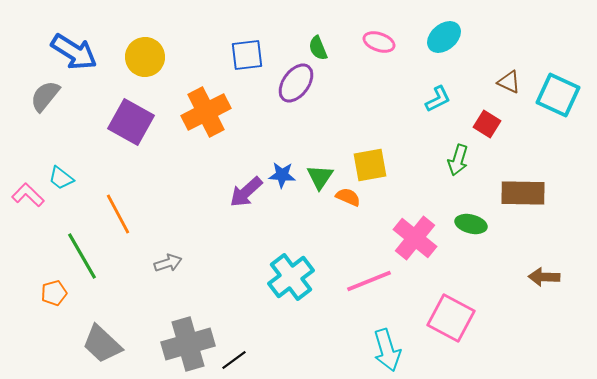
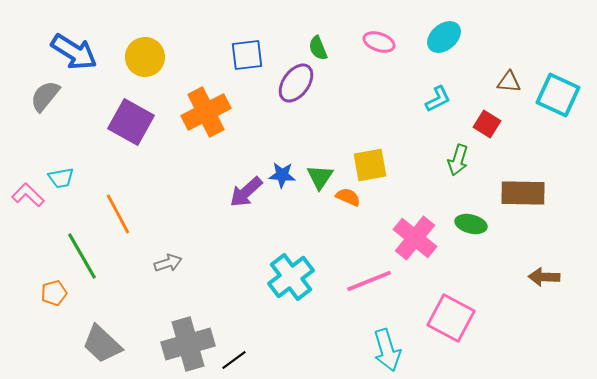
brown triangle: rotated 20 degrees counterclockwise
cyan trapezoid: rotated 48 degrees counterclockwise
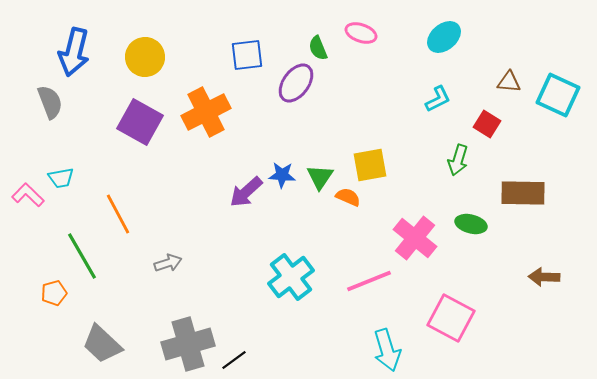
pink ellipse: moved 18 px left, 9 px up
blue arrow: rotated 72 degrees clockwise
gray semicircle: moved 5 px right, 6 px down; rotated 120 degrees clockwise
purple square: moved 9 px right
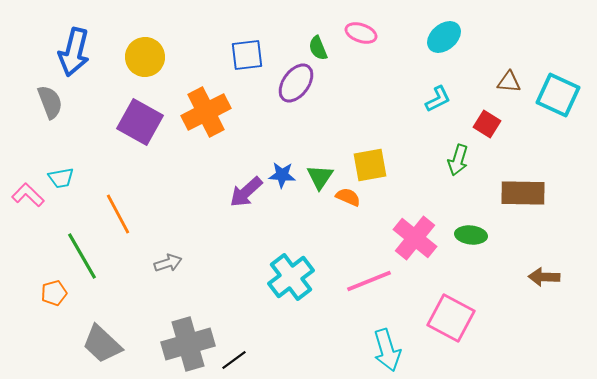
green ellipse: moved 11 px down; rotated 8 degrees counterclockwise
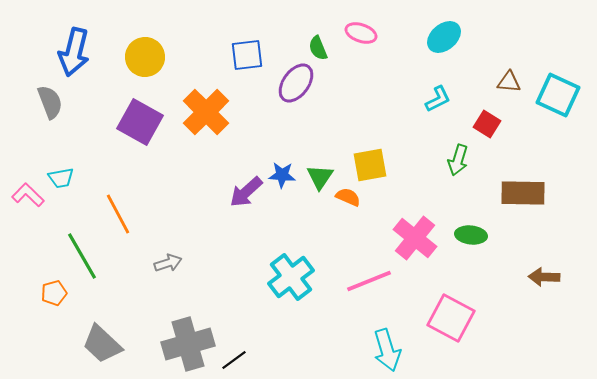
orange cross: rotated 18 degrees counterclockwise
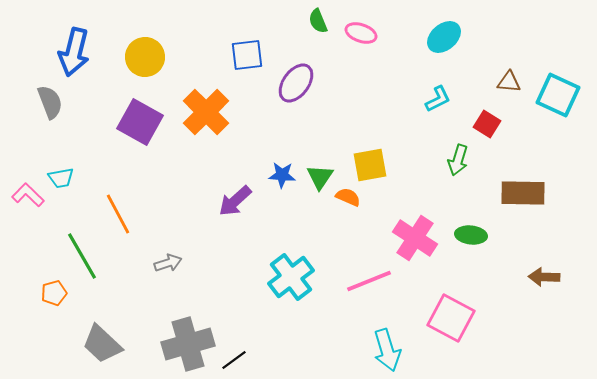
green semicircle: moved 27 px up
purple arrow: moved 11 px left, 9 px down
pink cross: rotated 6 degrees counterclockwise
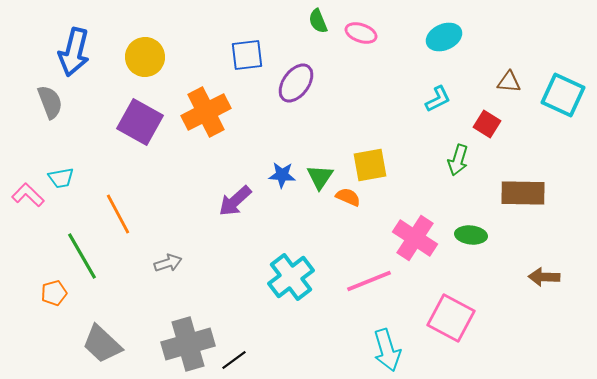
cyan ellipse: rotated 16 degrees clockwise
cyan square: moved 5 px right
orange cross: rotated 18 degrees clockwise
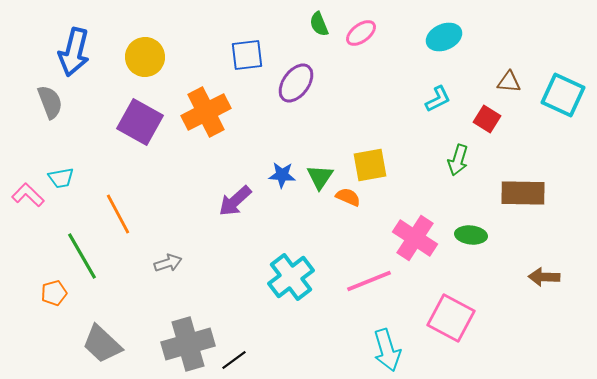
green semicircle: moved 1 px right, 3 px down
pink ellipse: rotated 56 degrees counterclockwise
red square: moved 5 px up
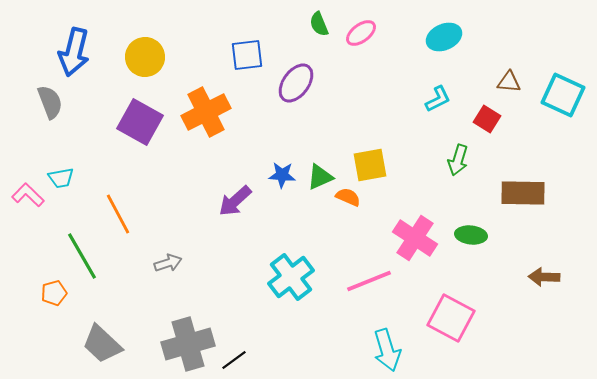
green triangle: rotated 32 degrees clockwise
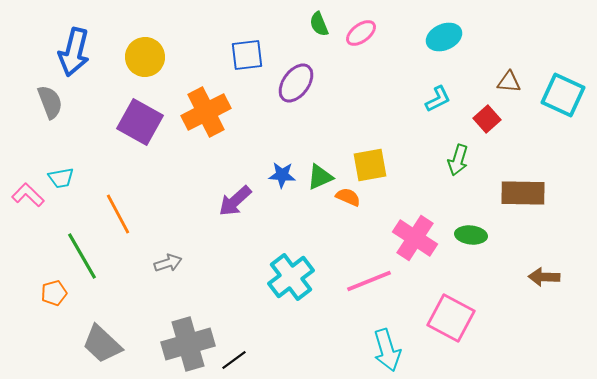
red square: rotated 16 degrees clockwise
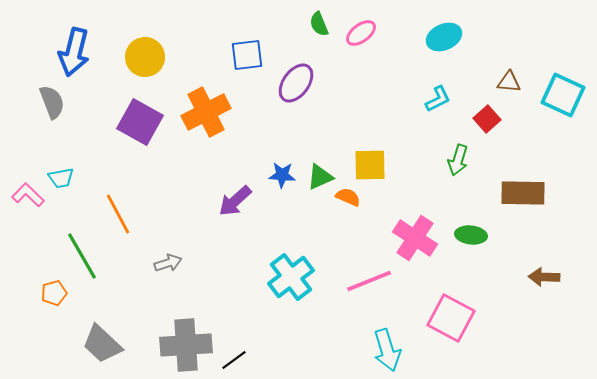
gray semicircle: moved 2 px right
yellow square: rotated 9 degrees clockwise
gray cross: moved 2 px left, 1 px down; rotated 12 degrees clockwise
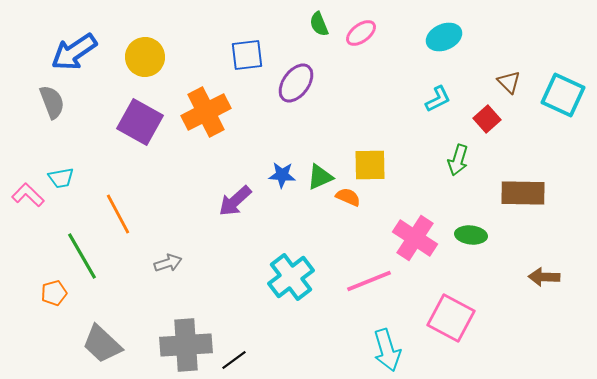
blue arrow: rotated 42 degrees clockwise
brown triangle: rotated 40 degrees clockwise
